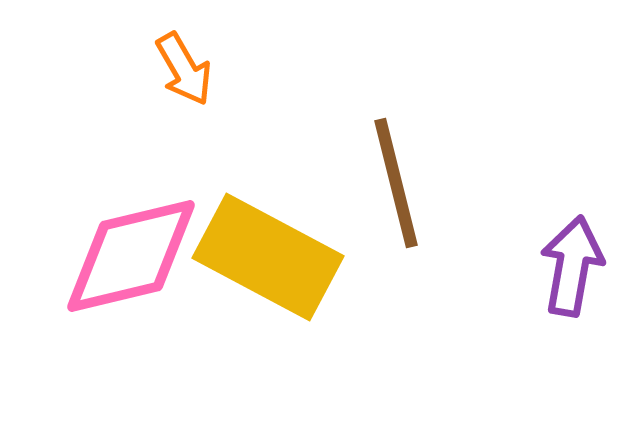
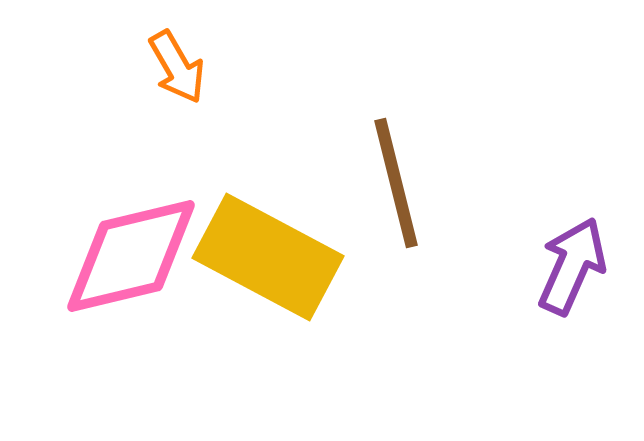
orange arrow: moved 7 px left, 2 px up
purple arrow: rotated 14 degrees clockwise
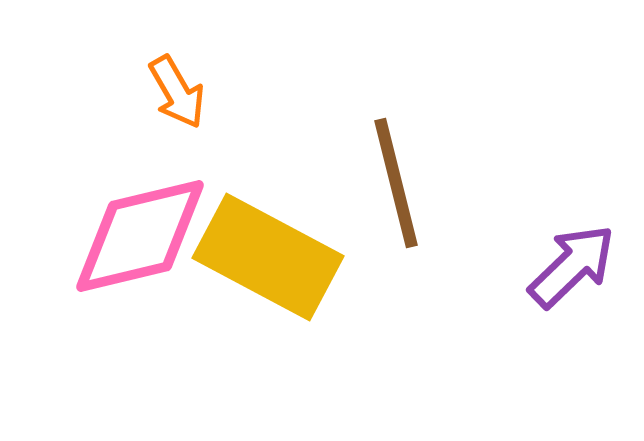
orange arrow: moved 25 px down
pink diamond: moved 9 px right, 20 px up
purple arrow: rotated 22 degrees clockwise
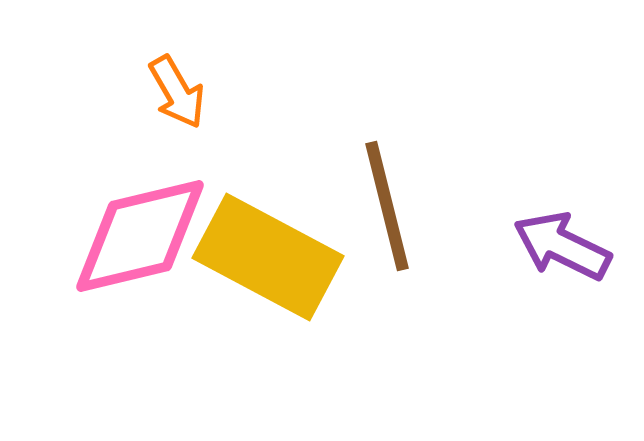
brown line: moved 9 px left, 23 px down
purple arrow: moved 10 px left, 20 px up; rotated 110 degrees counterclockwise
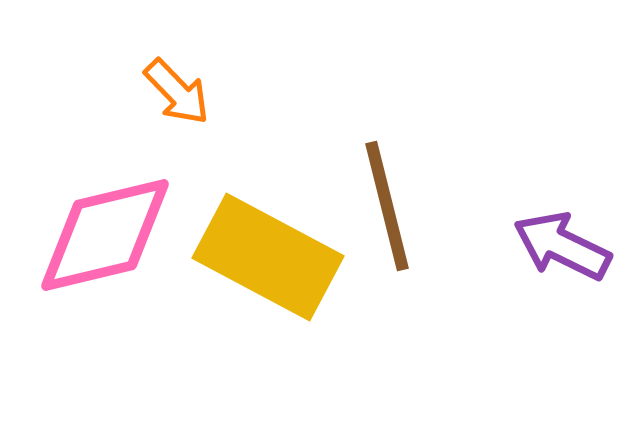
orange arrow: rotated 14 degrees counterclockwise
pink diamond: moved 35 px left, 1 px up
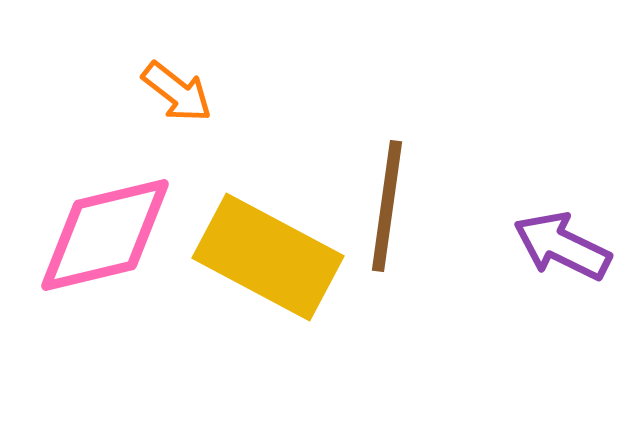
orange arrow: rotated 8 degrees counterclockwise
brown line: rotated 22 degrees clockwise
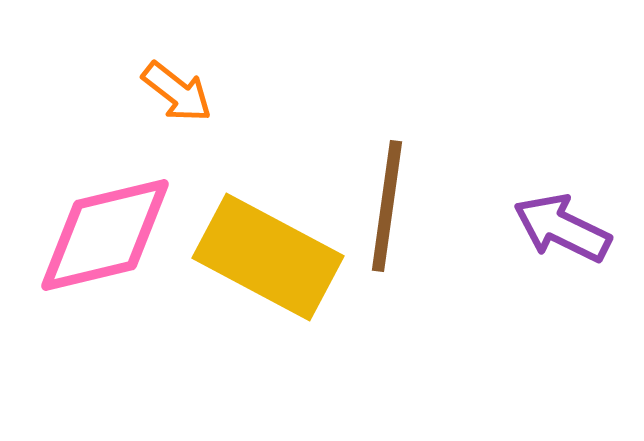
purple arrow: moved 18 px up
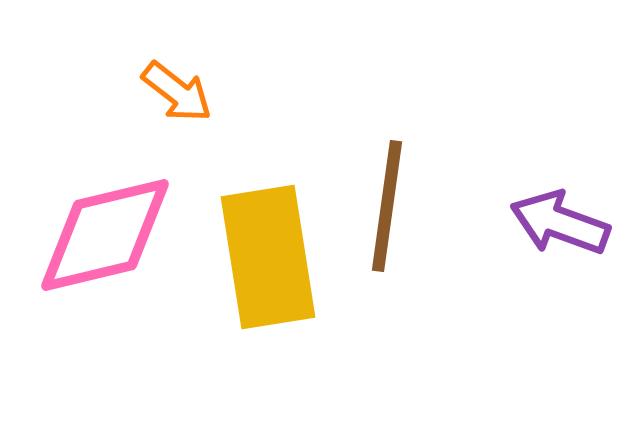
purple arrow: moved 2 px left, 5 px up; rotated 6 degrees counterclockwise
yellow rectangle: rotated 53 degrees clockwise
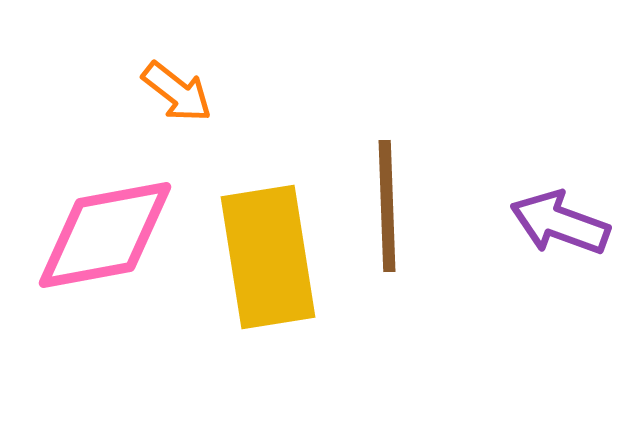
brown line: rotated 10 degrees counterclockwise
pink diamond: rotated 3 degrees clockwise
